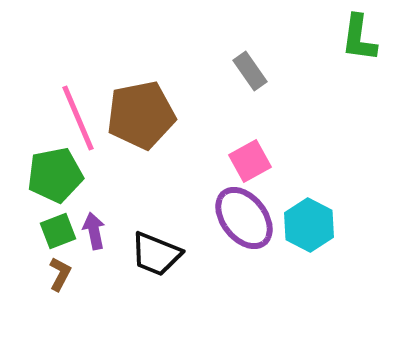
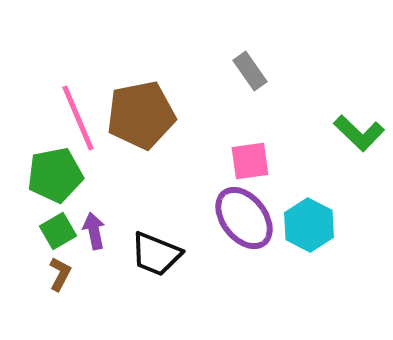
green L-shape: moved 95 px down; rotated 54 degrees counterclockwise
pink square: rotated 21 degrees clockwise
green square: rotated 9 degrees counterclockwise
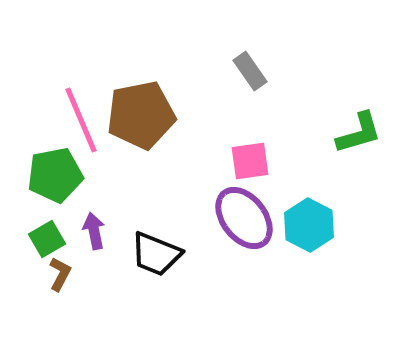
pink line: moved 3 px right, 2 px down
green L-shape: rotated 60 degrees counterclockwise
green square: moved 11 px left, 8 px down
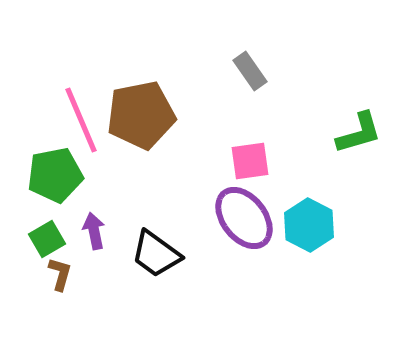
black trapezoid: rotated 14 degrees clockwise
brown L-shape: rotated 12 degrees counterclockwise
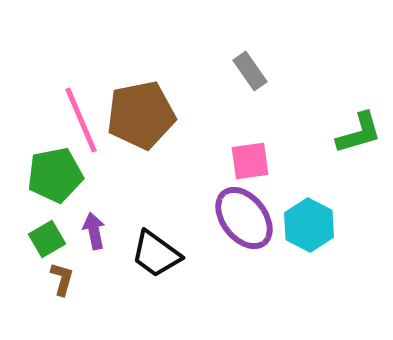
brown L-shape: moved 2 px right, 5 px down
